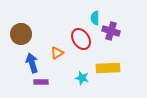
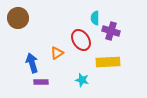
brown circle: moved 3 px left, 16 px up
red ellipse: moved 1 px down
yellow rectangle: moved 6 px up
cyan star: moved 2 px down
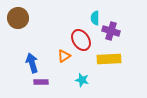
orange triangle: moved 7 px right, 3 px down
yellow rectangle: moved 1 px right, 3 px up
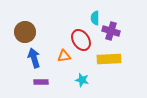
brown circle: moved 7 px right, 14 px down
orange triangle: rotated 24 degrees clockwise
blue arrow: moved 2 px right, 5 px up
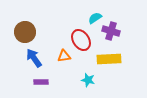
cyan semicircle: rotated 56 degrees clockwise
blue arrow: rotated 18 degrees counterclockwise
cyan star: moved 6 px right
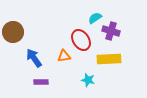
brown circle: moved 12 px left
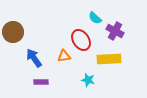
cyan semicircle: rotated 104 degrees counterclockwise
purple cross: moved 4 px right; rotated 12 degrees clockwise
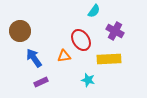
cyan semicircle: moved 1 px left, 7 px up; rotated 96 degrees counterclockwise
brown circle: moved 7 px right, 1 px up
purple rectangle: rotated 24 degrees counterclockwise
